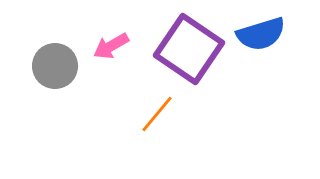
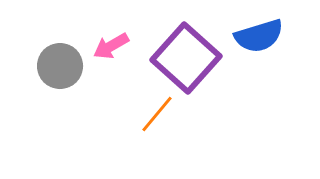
blue semicircle: moved 2 px left, 2 px down
purple square: moved 3 px left, 9 px down; rotated 8 degrees clockwise
gray circle: moved 5 px right
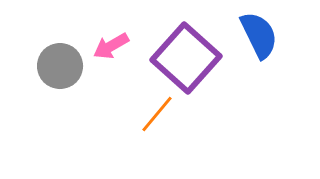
blue semicircle: moved 1 px up; rotated 99 degrees counterclockwise
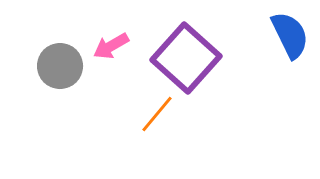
blue semicircle: moved 31 px right
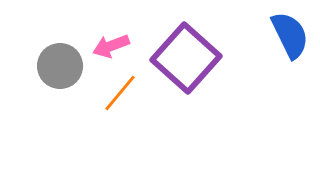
pink arrow: rotated 9 degrees clockwise
orange line: moved 37 px left, 21 px up
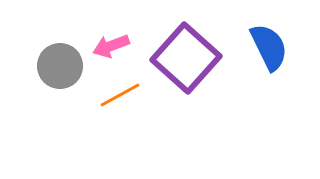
blue semicircle: moved 21 px left, 12 px down
orange line: moved 2 px down; rotated 21 degrees clockwise
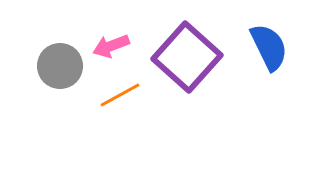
purple square: moved 1 px right, 1 px up
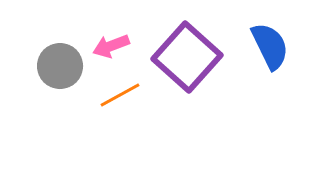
blue semicircle: moved 1 px right, 1 px up
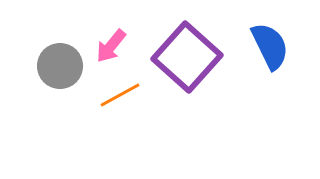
pink arrow: rotated 30 degrees counterclockwise
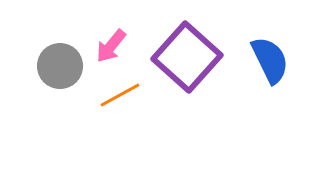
blue semicircle: moved 14 px down
